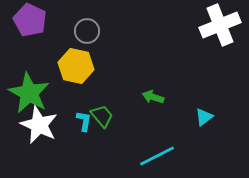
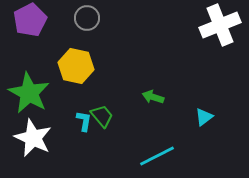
purple pentagon: rotated 20 degrees clockwise
gray circle: moved 13 px up
white star: moved 6 px left, 13 px down
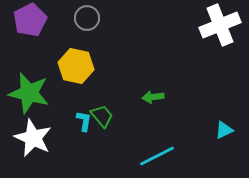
green star: rotated 15 degrees counterclockwise
green arrow: rotated 25 degrees counterclockwise
cyan triangle: moved 20 px right, 13 px down; rotated 12 degrees clockwise
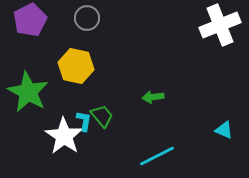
green star: moved 1 px left, 1 px up; rotated 15 degrees clockwise
cyan triangle: rotated 48 degrees clockwise
white star: moved 31 px right, 2 px up; rotated 9 degrees clockwise
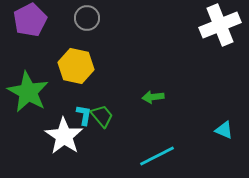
cyan L-shape: moved 6 px up
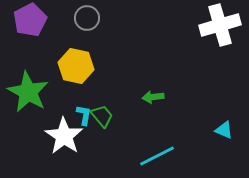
white cross: rotated 6 degrees clockwise
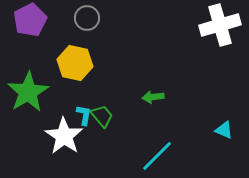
yellow hexagon: moved 1 px left, 3 px up
green star: rotated 12 degrees clockwise
cyan line: rotated 18 degrees counterclockwise
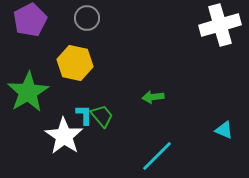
cyan L-shape: rotated 10 degrees counterclockwise
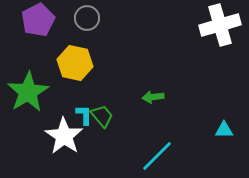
purple pentagon: moved 8 px right
cyan triangle: rotated 24 degrees counterclockwise
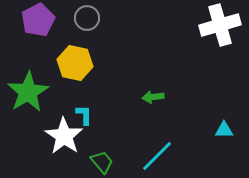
green trapezoid: moved 46 px down
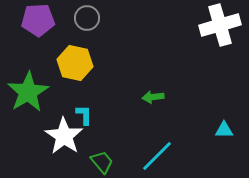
purple pentagon: rotated 24 degrees clockwise
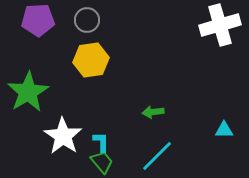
gray circle: moved 2 px down
yellow hexagon: moved 16 px right, 3 px up; rotated 20 degrees counterclockwise
green arrow: moved 15 px down
cyan L-shape: moved 17 px right, 27 px down
white star: moved 1 px left
